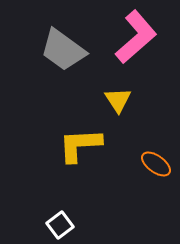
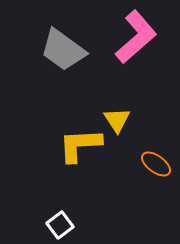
yellow triangle: moved 1 px left, 20 px down
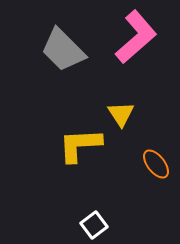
gray trapezoid: rotated 9 degrees clockwise
yellow triangle: moved 4 px right, 6 px up
orange ellipse: rotated 16 degrees clockwise
white square: moved 34 px right
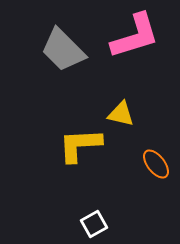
pink L-shape: moved 1 px left, 1 px up; rotated 24 degrees clockwise
yellow triangle: rotated 44 degrees counterclockwise
white square: moved 1 px up; rotated 8 degrees clockwise
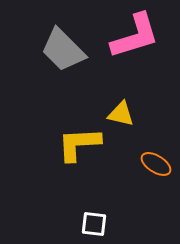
yellow L-shape: moved 1 px left, 1 px up
orange ellipse: rotated 20 degrees counterclockwise
white square: rotated 36 degrees clockwise
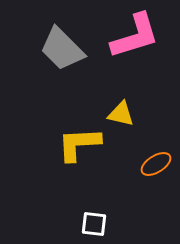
gray trapezoid: moved 1 px left, 1 px up
orange ellipse: rotated 64 degrees counterclockwise
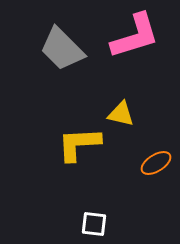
orange ellipse: moved 1 px up
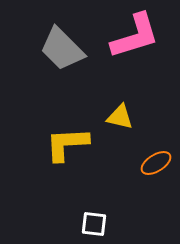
yellow triangle: moved 1 px left, 3 px down
yellow L-shape: moved 12 px left
